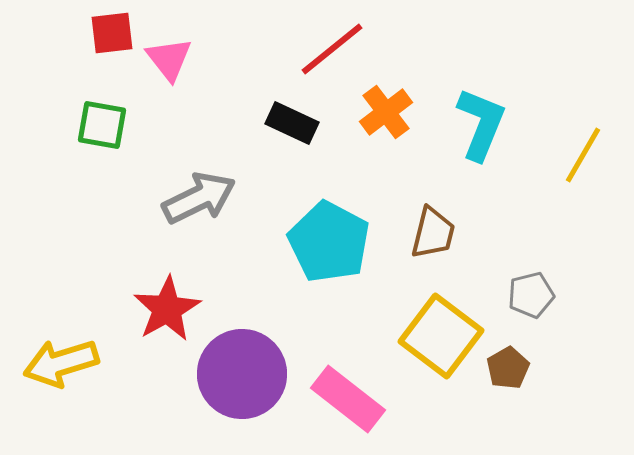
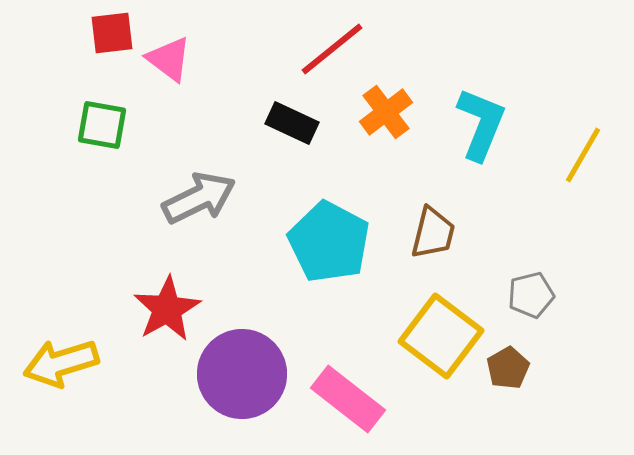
pink triangle: rotated 15 degrees counterclockwise
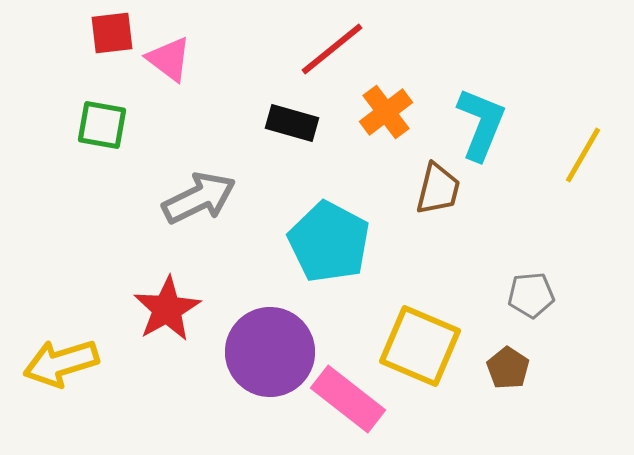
black rectangle: rotated 9 degrees counterclockwise
brown trapezoid: moved 5 px right, 44 px up
gray pentagon: rotated 9 degrees clockwise
yellow square: moved 21 px left, 10 px down; rotated 14 degrees counterclockwise
brown pentagon: rotated 9 degrees counterclockwise
purple circle: moved 28 px right, 22 px up
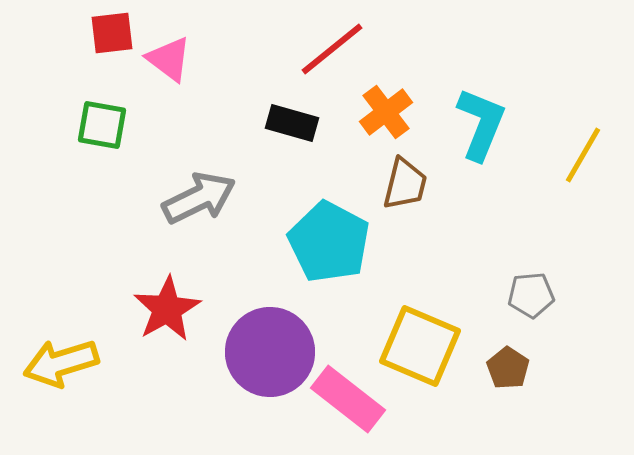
brown trapezoid: moved 33 px left, 5 px up
